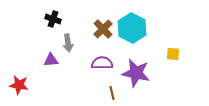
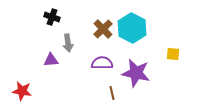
black cross: moved 1 px left, 2 px up
red star: moved 3 px right, 6 px down
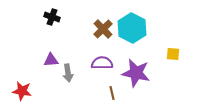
gray arrow: moved 30 px down
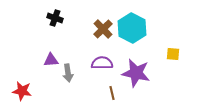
black cross: moved 3 px right, 1 px down
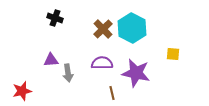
red star: rotated 24 degrees counterclockwise
